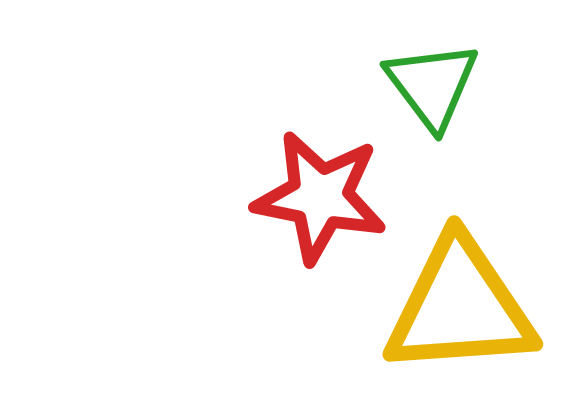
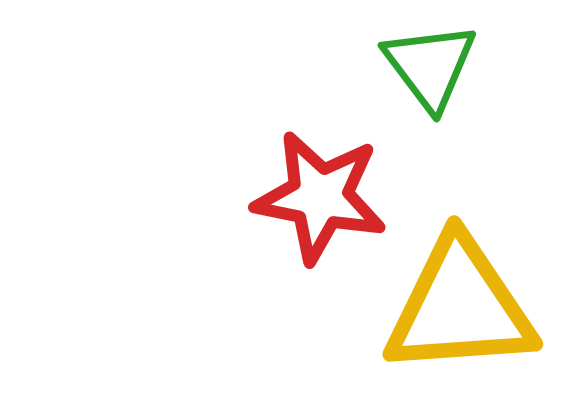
green triangle: moved 2 px left, 19 px up
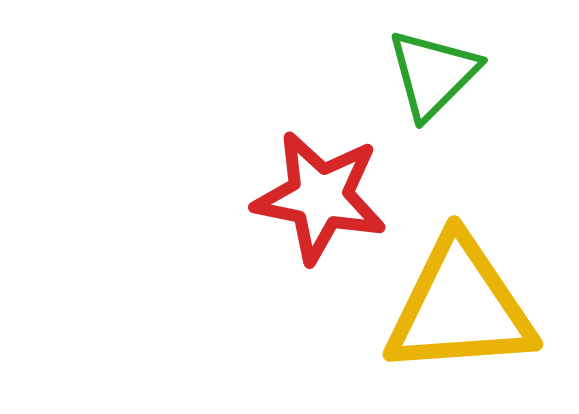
green triangle: moved 3 px right, 8 px down; rotated 22 degrees clockwise
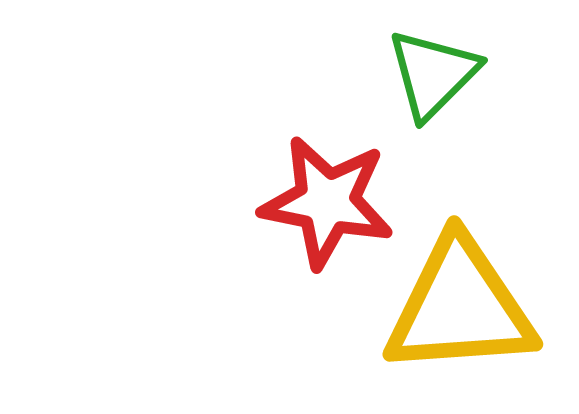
red star: moved 7 px right, 5 px down
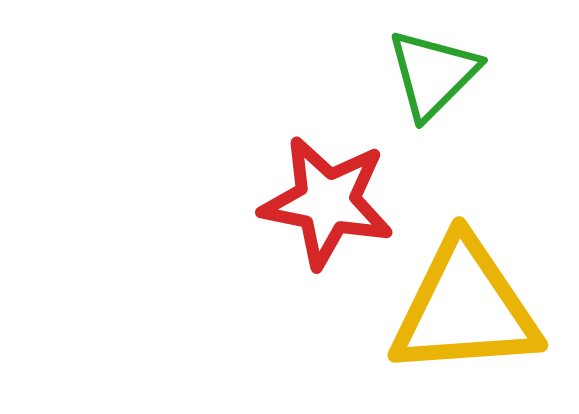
yellow triangle: moved 5 px right, 1 px down
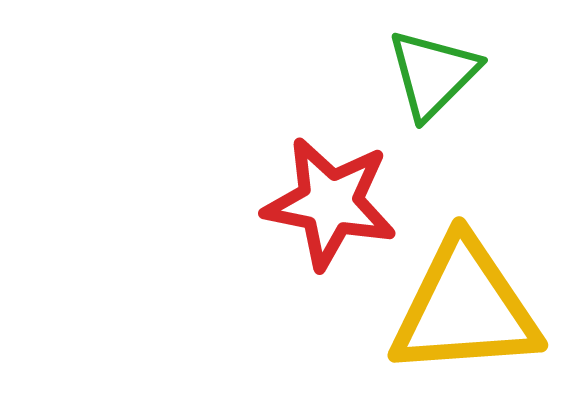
red star: moved 3 px right, 1 px down
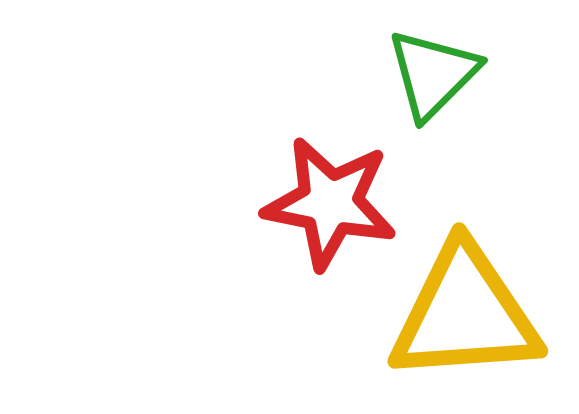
yellow triangle: moved 6 px down
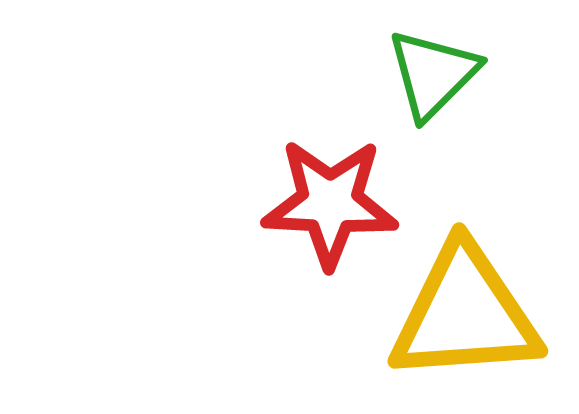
red star: rotated 8 degrees counterclockwise
